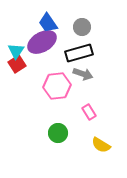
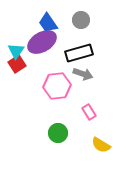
gray circle: moved 1 px left, 7 px up
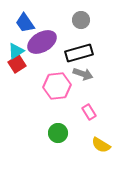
blue trapezoid: moved 23 px left
cyan triangle: rotated 24 degrees clockwise
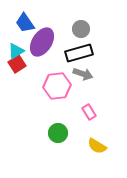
gray circle: moved 9 px down
purple ellipse: rotated 28 degrees counterclockwise
yellow semicircle: moved 4 px left, 1 px down
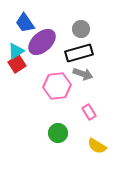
purple ellipse: rotated 16 degrees clockwise
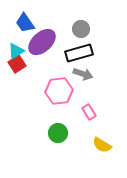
pink hexagon: moved 2 px right, 5 px down
yellow semicircle: moved 5 px right, 1 px up
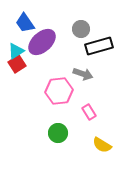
black rectangle: moved 20 px right, 7 px up
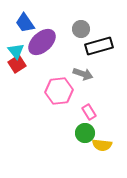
cyan triangle: rotated 36 degrees counterclockwise
green circle: moved 27 px right
yellow semicircle: rotated 24 degrees counterclockwise
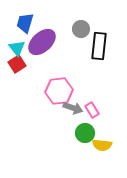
blue trapezoid: rotated 50 degrees clockwise
black rectangle: rotated 68 degrees counterclockwise
cyan triangle: moved 1 px right, 3 px up
gray arrow: moved 10 px left, 34 px down
pink rectangle: moved 3 px right, 2 px up
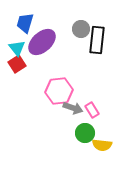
black rectangle: moved 2 px left, 6 px up
